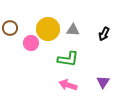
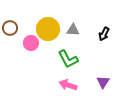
green L-shape: rotated 55 degrees clockwise
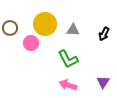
yellow circle: moved 3 px left, 5 px up
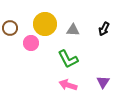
black arrow: moved 5 px up
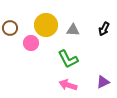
yellow circle: moved 1 px right, 1 px down
purple triangle: rotated 32 degrees clockwise
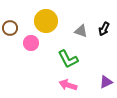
yellow circle: moved 4 px up
gray triangle: moved 8 px right, 1 px down; rotated 16 degrees clockwise
purple triangle: moved 3 px right
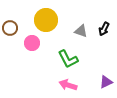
yellow circle: moved 1 px up
pink circle: moved 1 px right
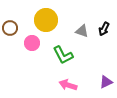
gray triangle: moved 1 px right
green L-shape: moved 5 px left, 4 px up
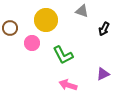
gray triangle: moved 20 px up
purple triangle: moved 3 px left, 8 px up
